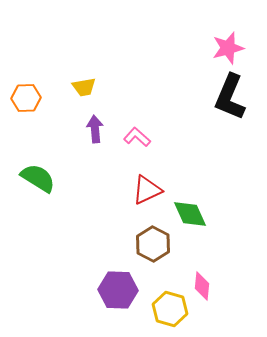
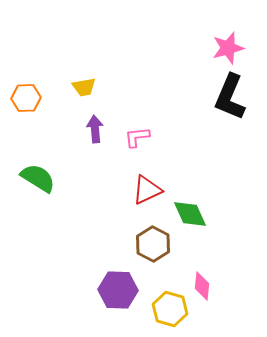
pink L-shape: rotated 48 degrees counterclockwise
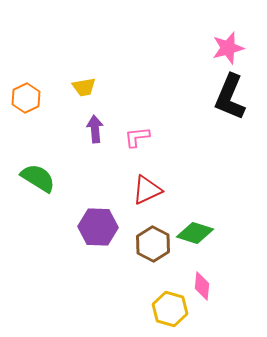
orange hexagon: rotated 24 degrees counterclockwise
green diamond: moved 5 px right, 19 px down; rotated 48 degrees counterclockwise
purple hexagon: moved 20 px left, 63 px up
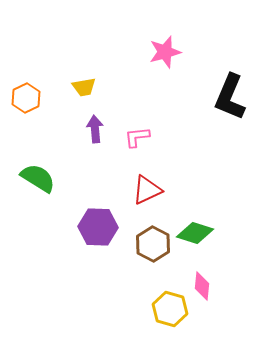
pink star: moved 63 px left, 4 px down
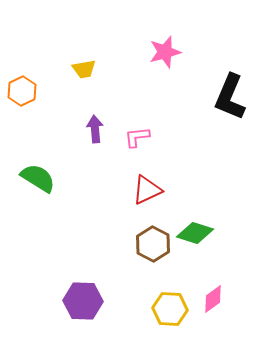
yellow trapezoid: moved 18 px up
orange hexagon: moved 4 px left, 7 px up
purple hexagon: moved 15 px left, 74 px down
pink diamond: moved 11 px right, 13 px down; rotated 48 degrees clockwise
yellow hexagon: rotated 12 degrees counterclockwise
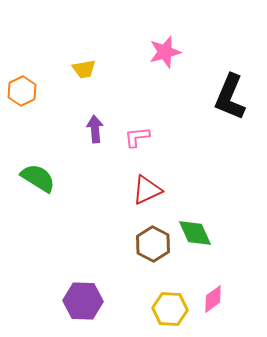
green diamond: rotated 48 degrees clockwise
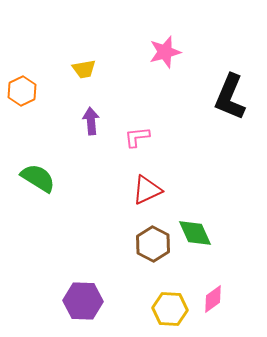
purple arrow: moved 4 px left, 8 px up
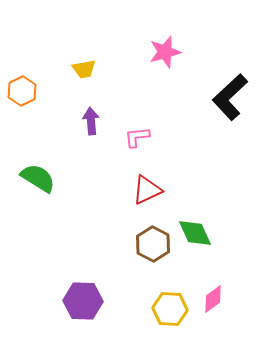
black L-shape: rotated 24 degrees clockwise
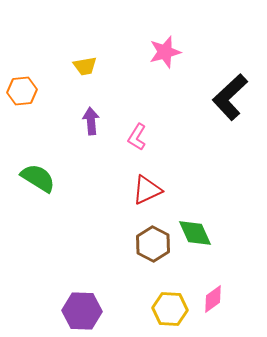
yellow trapezoid: moved 1 px right, 3 px up
orange hexagon: rotated 20 degrees clockwise
pink L-shape: rotated 52 degrees counterclockwise
purple hexagon: moved 1 px left, 10 px down
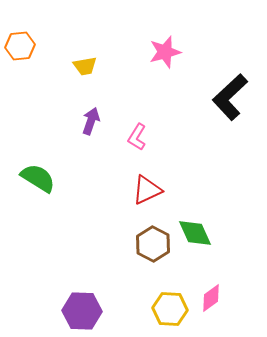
orange hexagon: moved 2 px left, 45 px up
purple arrow: rotated 24 degrees clockwise
pink diamond: moved 2 px left, 1 px up
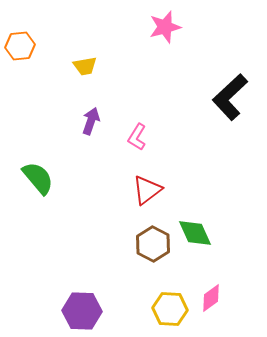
pink star: moved 25 px up
green semicircle: rotated 18 degrees clockwise
red triangle: rotated 12 degrees counterclockwise
